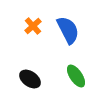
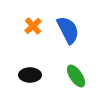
black ellipse: moved 4 px up; rotated 35 degrees counterclockwise
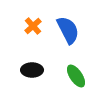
black ellipse: moved 2 px right, 5 px up
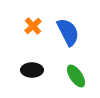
blue semicircle: moved 2 px down
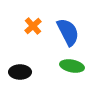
black ellipse: moved 12 px left, 2 px down
green ellipse: moved 4 px left, 10 px up; rotated 45 degrees counterclockwise
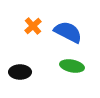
blue semicircle: rotated 36 degrees counterclockwise
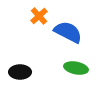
orange cross: moved 6 px right, 10 px up
green ellipse: moved 4 px right, 2 px down
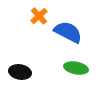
black ellipse: rotated 10 degrees clockwise
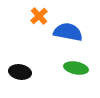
blue semicircle: rotated 16 degrees counterclockwise
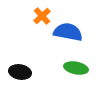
orange cross: moved 3 px right
